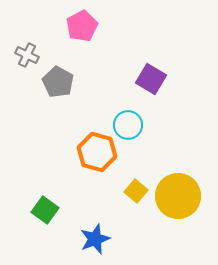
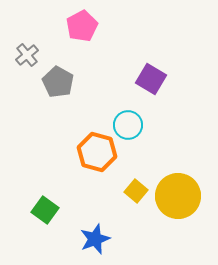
gray cross: rotated 25 degrees clockwise
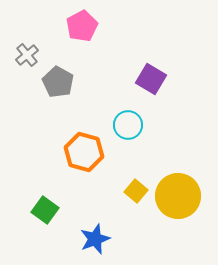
orange hexagon: moved 13 px left
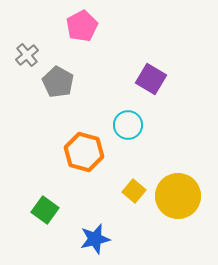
yellow square: moved 2 px left
blue star: rotated 8 degrees clockwise
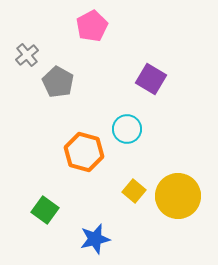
pink pentagon: moved 10 px right
cyan circle: moved 1 px left, 4 px down
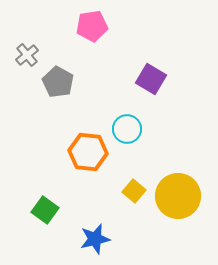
pink pentagon: rotated 20 degrees clockwise
orange hexagon: moved 4 px right; rotated 9 degrees counterclockwise
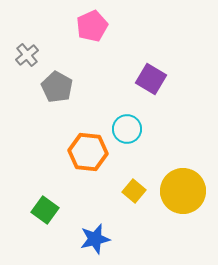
pink pentagon: rotated 16 degrees counterclockwise
gray pentagon: moved 1 px left, 5 px down
yellow circle: moved 5 px right, 5 px up
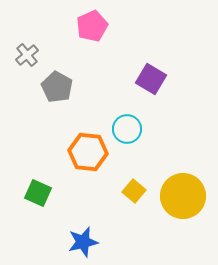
yellow circle: moved 5 px down
green square: moved 7 px left, 17 px up; rotated 12 degrees counterclockwise
blue star: moved 12 px left, 3 px down
